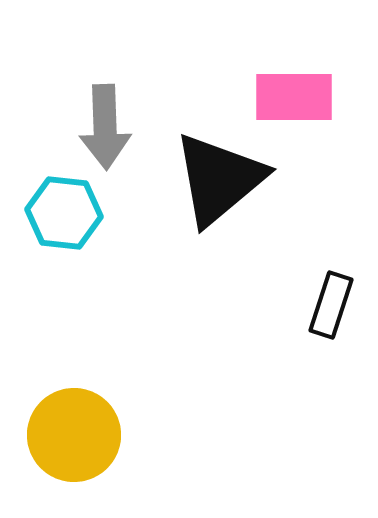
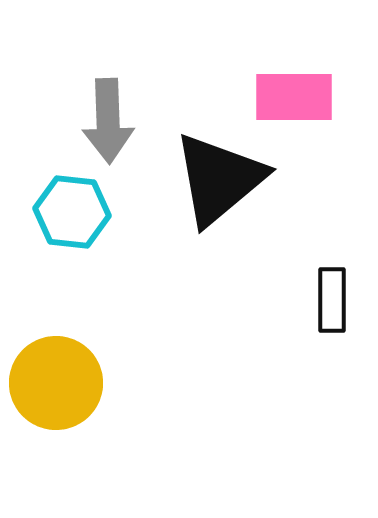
gray arrow: moved 3 px right, 6 px up
cyan hexagon: moved 8 px right, 1 px up
black rectangle: moved 1 px right, 5 px up; rotated 18 degrees counterclockwise
yellow circle: moved 18 px left, 52 px up
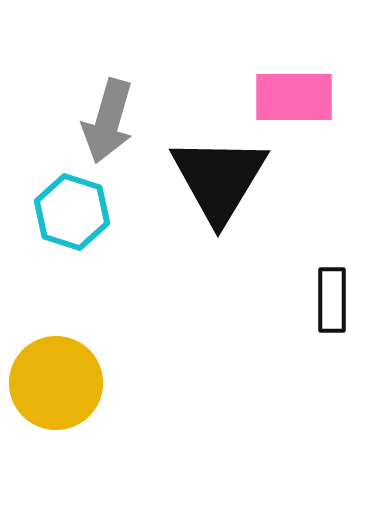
gray arrow: rotated 18 degrees clockwise
black triangle: rotated 19 degrees counterclockwise
cyan hexagon: rotated 12 degrees clockwise
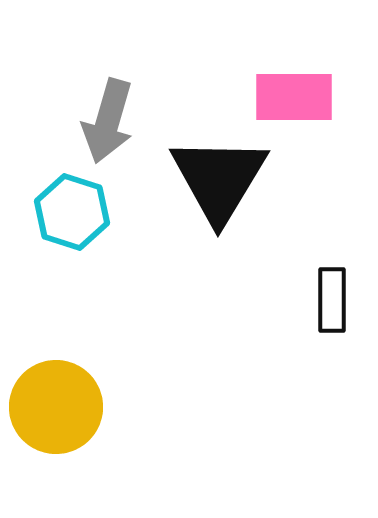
yellow circle: moved 24 px down
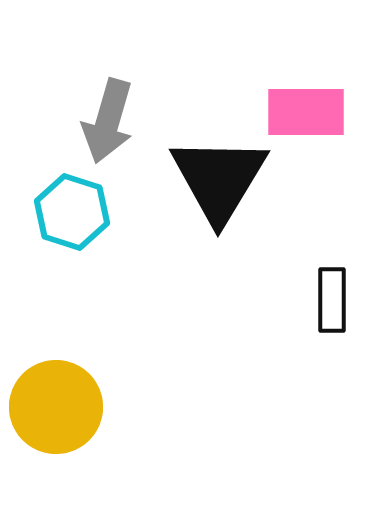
pink rectangle: moved 12 px right, 15 px down
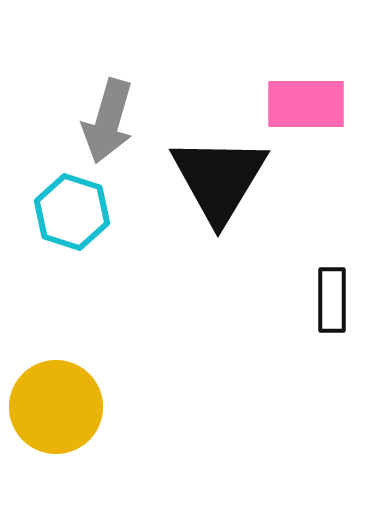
pink rectangle: moved 8 px up
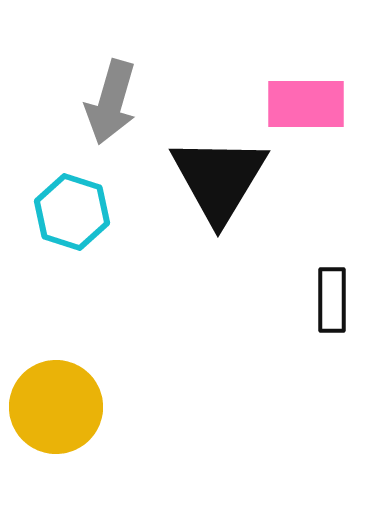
gray arrow: moved 3 px right, 19 px up
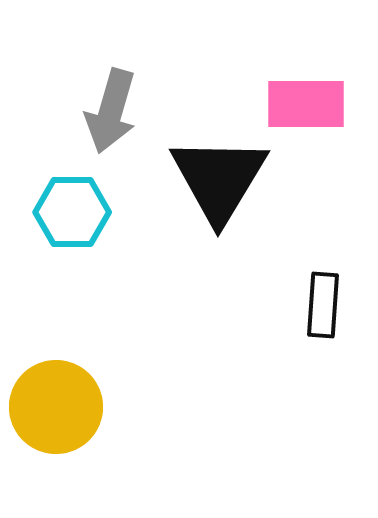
gray arrow: moved 9 px down
cyan hexagon: rotated 18 degrees counterclockwise
black rectangle: moved 9 px left, 5 px down; rotated 4 degrees clockwise
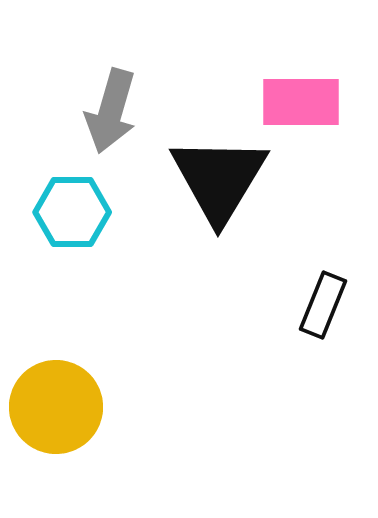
pink rectangle: moved 5 px left, 2 px up
black rectangle: rotated 18 degrees clockwise
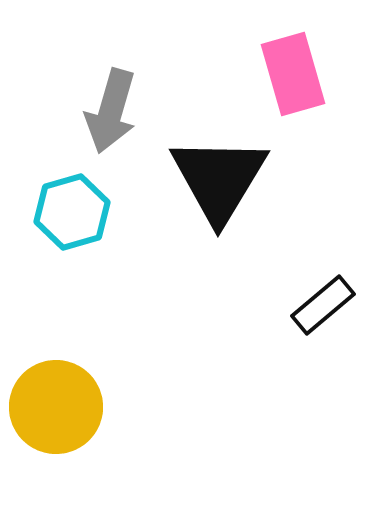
pink rectangle: moved 8 px left, 28 px up; rotated 74 degrees clockwise
cyan hexagon: rotated 16 degrees counterclockwise
black rectangle: rotated 28 degrees clockwise
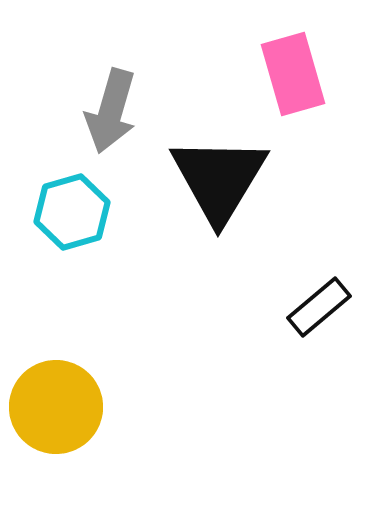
black rectangle: moved 4 px left, 2 px down
